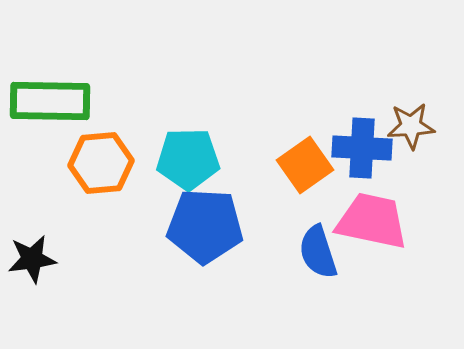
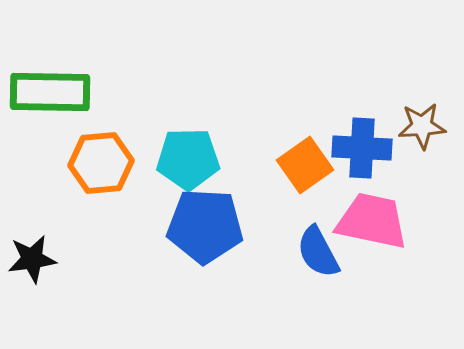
green rectangle: moved 9 px up
brown star: moved 11 px right
blue semicircle: rotated 10 degrees counterclockwise
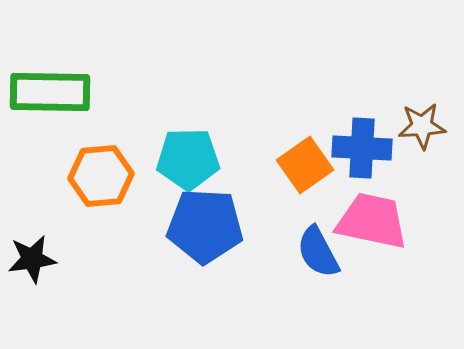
orange hexagon: moved 13 px down
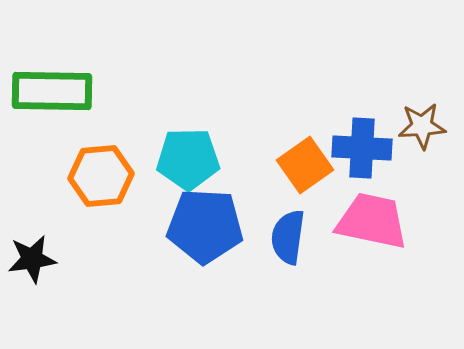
green rectangle: moved 2 px right, 1 px up
blue semicircle: moved 30 px left, 15 px up; rotated 36 degrees clockwise
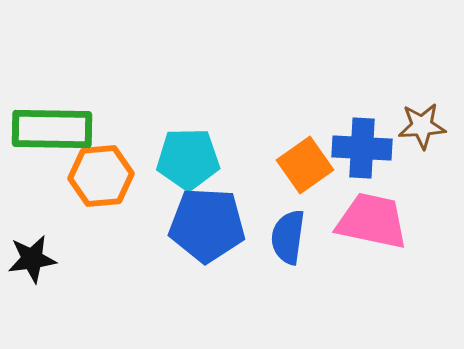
green rectangle: moved 38 px down
blue pentagon: moved 2 px right, 1 px up
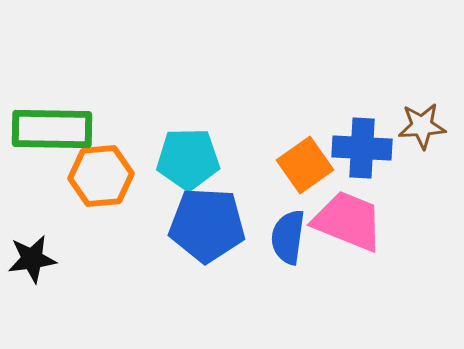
pink trapezoid: moved 24 px left; rotated 10 degrees clockwise
